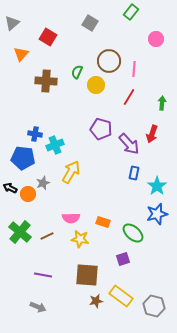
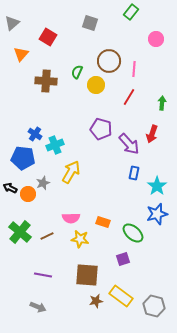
gray square: rotated 14 degrees counterclockwise
blue cross: rotated 24 degrees clockwise
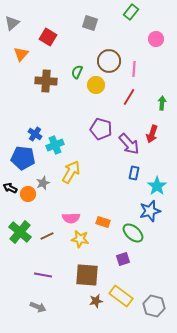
blue star: moved 7 px left, 3 px up
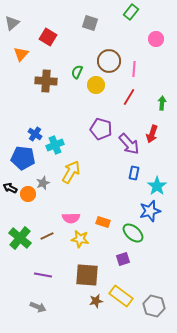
green cross: moved 6 px down
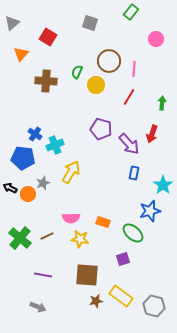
cyan star: moved 6 px right, 1 px up
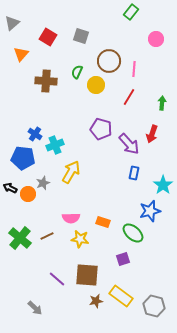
gray square: moved 9 px left, 13 px down
purple line: moved 14 px right, 4 px down; rotated 30 degrees clockwise
gray arrow: moved 3 px left, 1 px down; rotated 21 degrees clockwise
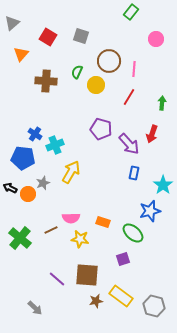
brown line: moved 4 px right, 6 px up
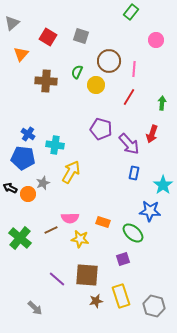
pink circle: moved 1 px down
blue cross: moved 7 px left
cyan cross: rotated 30 degrees clockwise
blue star: rotated 20 degrees clockwise
pink semicircle: moved 1 px left
yellow rectangle: rotated 35 degrees clockwise
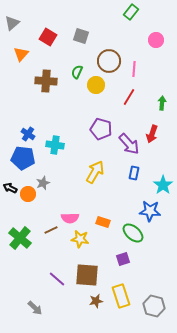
yellow arrow: moved 24 px right
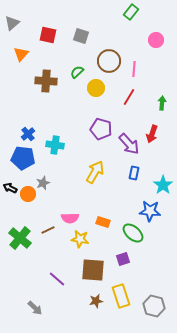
red square: moved 2 px up; rotated 18 degrees counterclockwise
green semicircle: rotated 24 degrees clockwise
yellow circle: moved 3 px down
blue cross: rotated 16 degrees clockwise
brown line: moved 3 px left
brown square: moved 6 px right, 5 px up
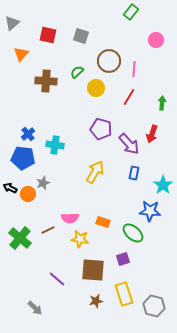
yellow rectangle: moved 3 px right, 2 px up
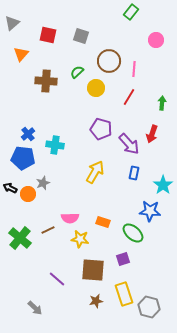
gray hexagon: moved 5 px left, 1 px down
